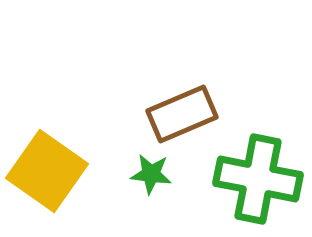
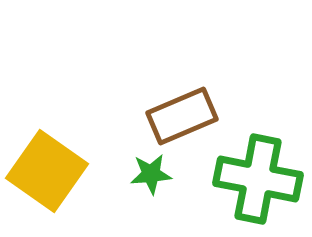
brown rectangle: moved 2 px down
green star: rotated 12 degrees counterclockwise
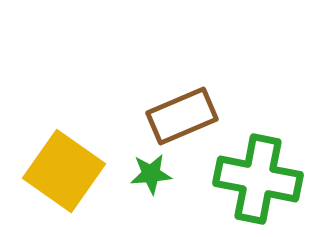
yellow square: moved 17 px right
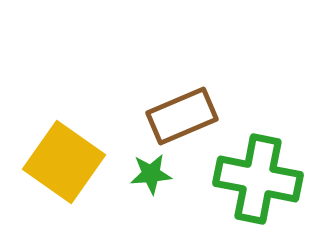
yellow square: moved 9 px up
